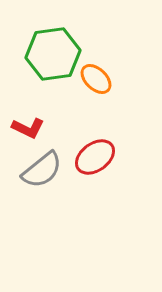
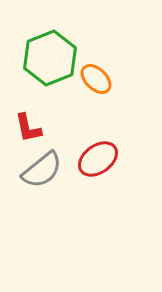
green hexagon: moved 3 px left, 4 px down; rotated 14 degrees counterclockwise
red L-shape: rotated 52 degrees clockwise
red ellipse: moved 3 px right, 2 px down
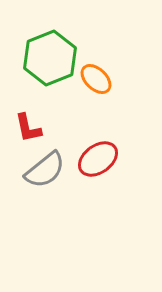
gray semicircle: moved 3 px right
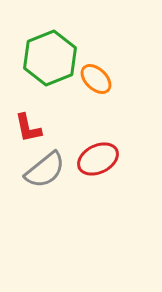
red ellipse: rotated 9 degrees clockwise
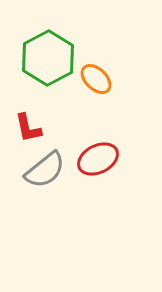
green hexagon: moved 2 px left; rotated 6 degrees counterclockwise
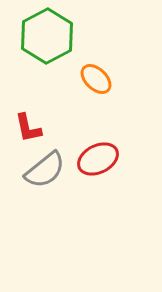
green hexagon: moved 1 px left, 22 px up
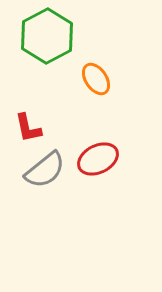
orange ellipse: rotated 12 degrees clockwise
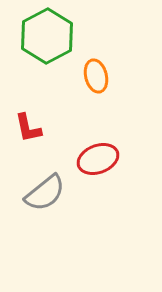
orange ellipse: moved 3 px up; rotated 20 degrees clockwise
red ellipse: rotated 6 degrees clockwise
gray semicircle: moved 23 px down
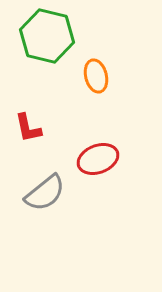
green hexagon: rotated 18 degrees counterclockwise
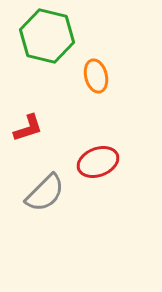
red L-shape: rotated 96 degrees counterclockwise
red ellipse: moved 3 px down
gray semicircle: rotated 6 degrees counterclockwise
